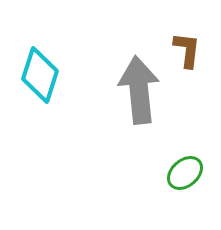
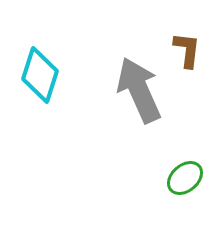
gray arrow: rotated 18 degrees counterclockwise
green ellipse: moved 5 px down
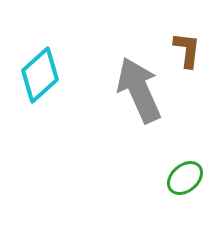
cyan diamond: rotated 30 degrees clockwise
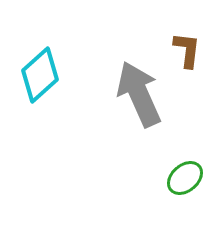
gray arrow: moved 4 px down
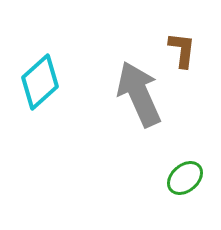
brown L-shape: moved 5 px left
cyan diamond: moved 7 px down
